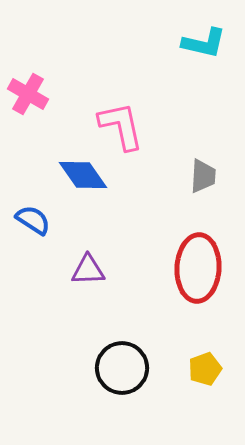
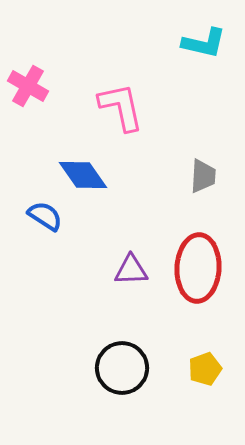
pink cross: moved 8 px up
pink L-shape: moved 19 px up
blue semicircle: moved 12 px right, 4 px up
purple triangle: moved 43 px right
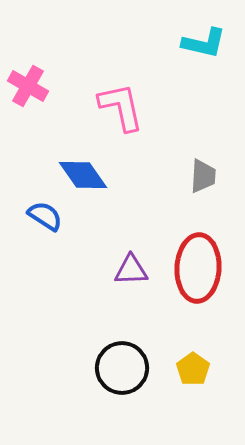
yellow pentagon: moved 12 px left; rotated 16 degrees counterclockwise
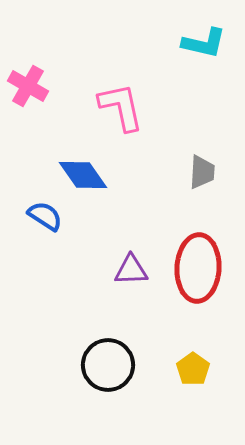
gray trapezoid: moved 1 px left, 4 px up
black circle: moved 14 px left, 3 px up
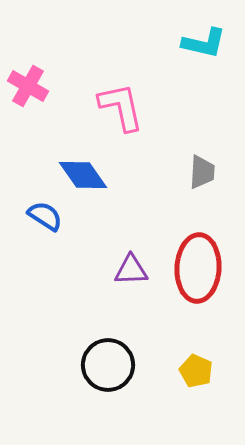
yellow pentagon: moved 3 px right, 2 px down; rotated 12 degrees counterclockwise
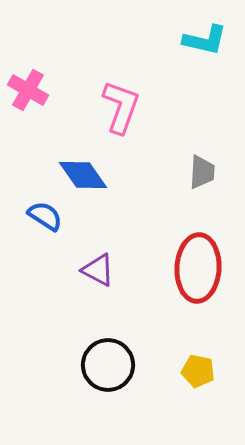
cyan L-shape: moved 1 px right, 3 px up
pink cross: moved 4 px down
pink L-shape: rotated 32 degrees clockwise
purple triangle: moved 33 px left; rotated 30 degrees clockwise
yellow pentagon: moved 2 px right; rotated 12 degrees counterclockwise
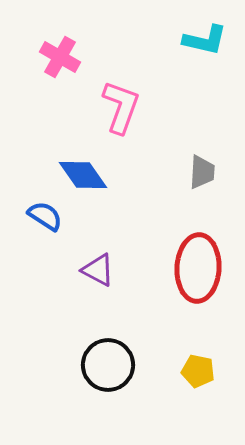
pink cross: moved 32 px right, 33 px up
